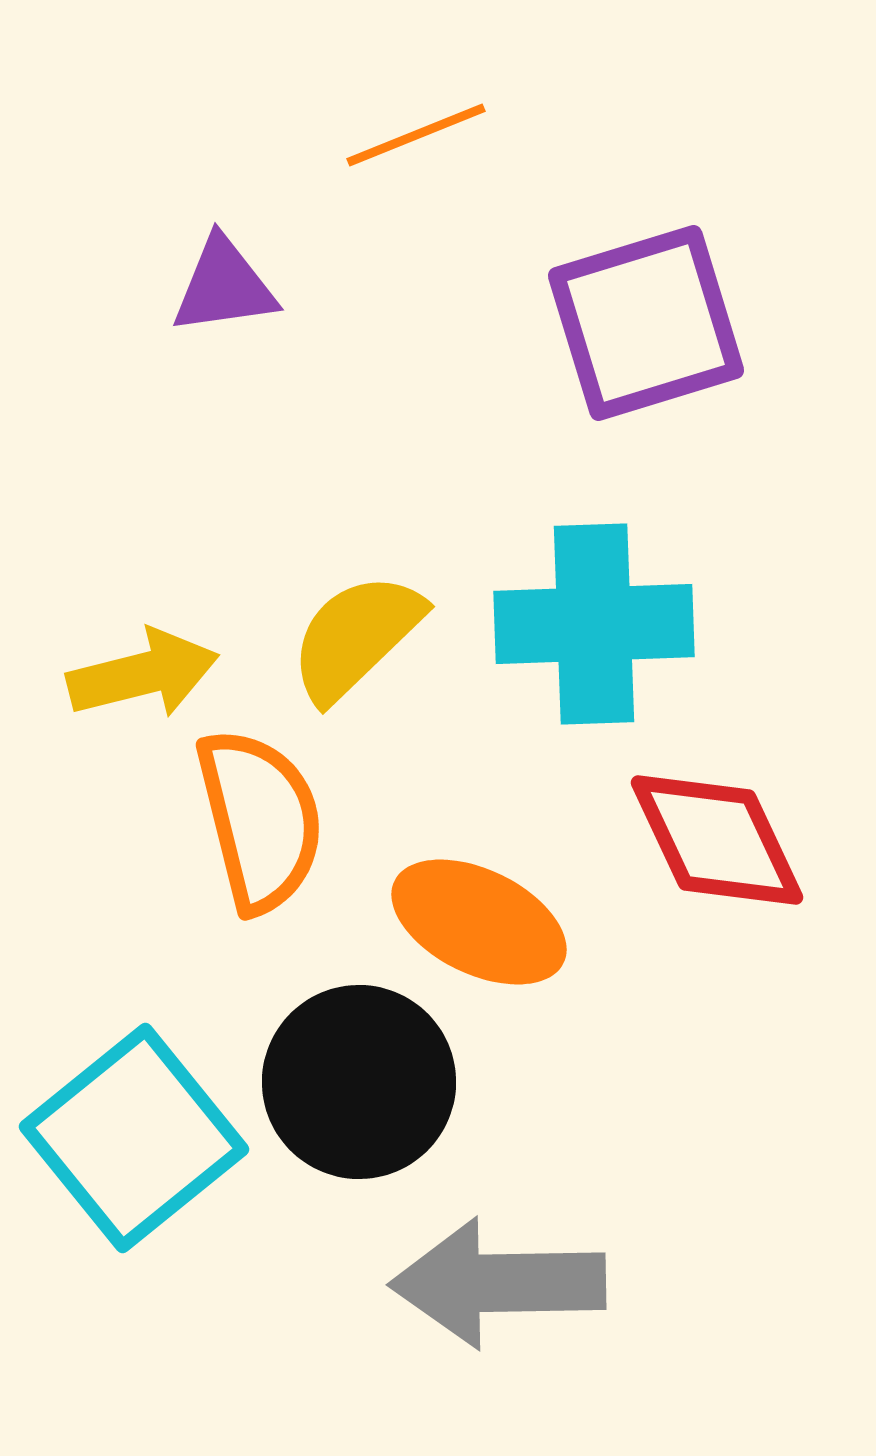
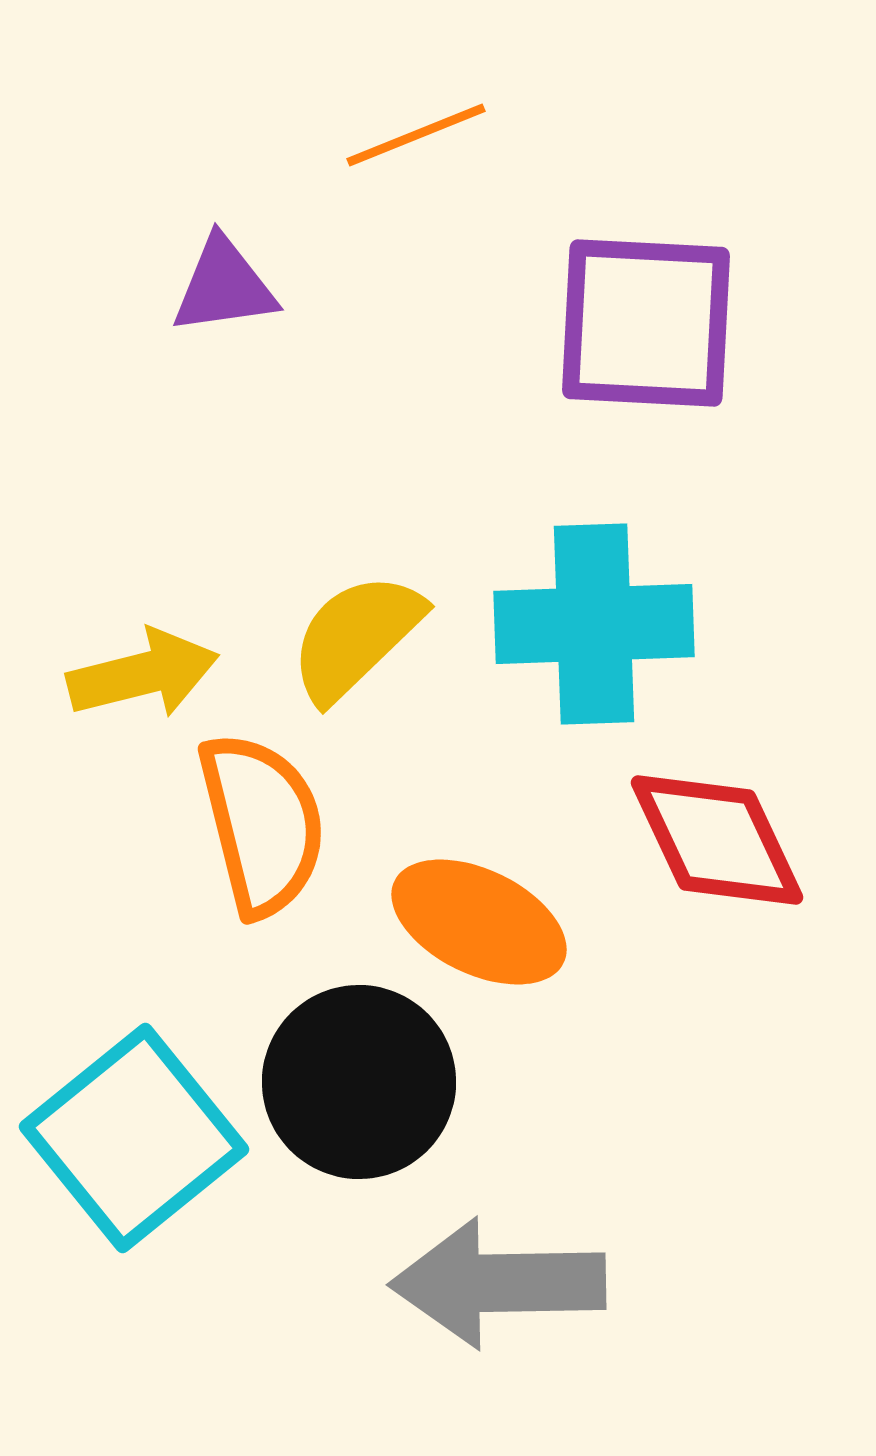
purple square: rotated 20 degrees clockwise
orange semicircle: moved 2 px right, 4 px down
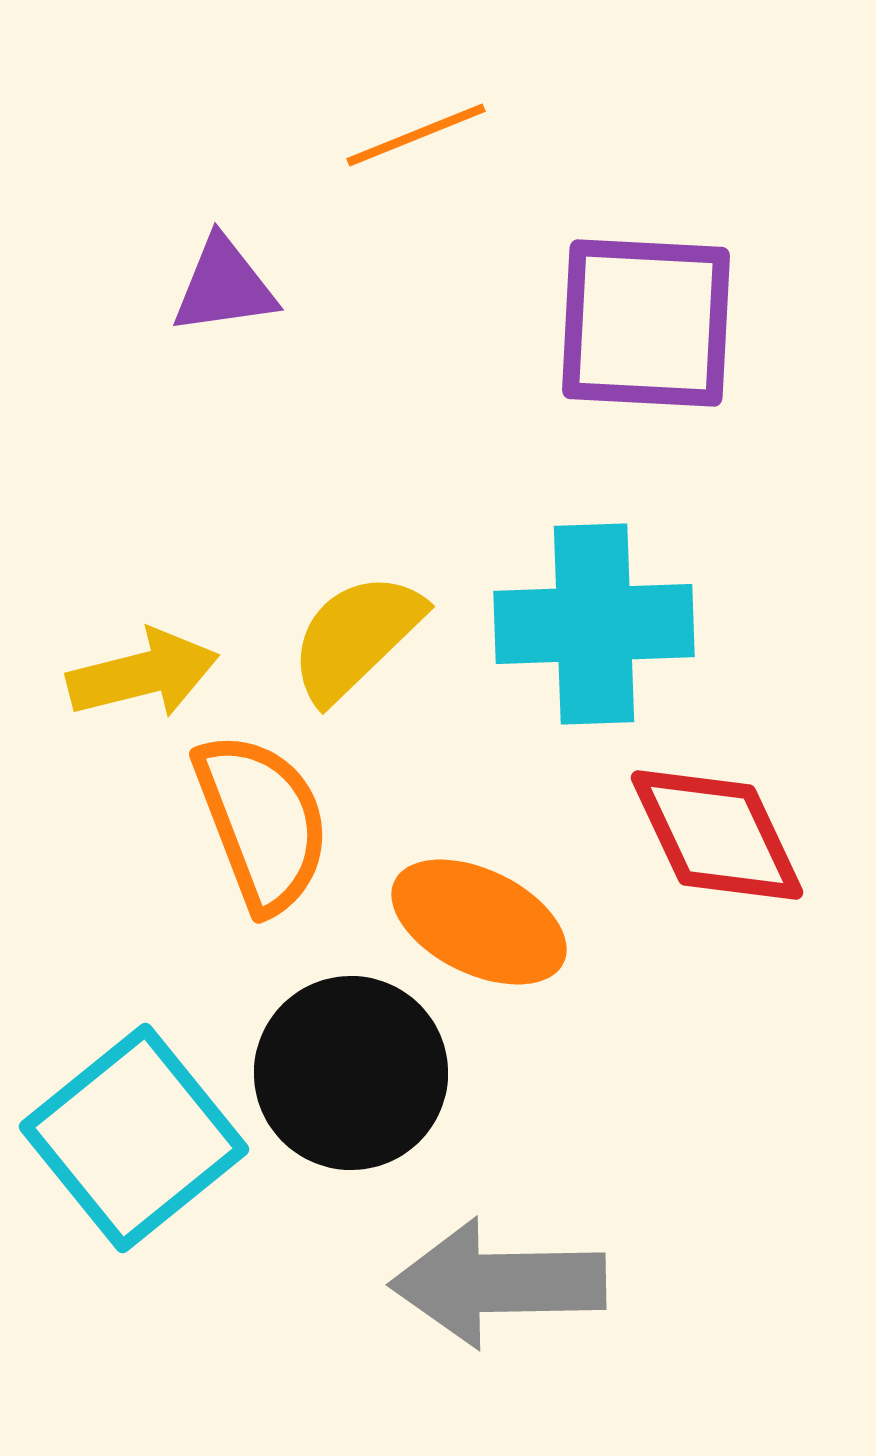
orange semicircle: moved 2 px up; rotated 7 degrees counterclockwise
red diamond: moved 5 px up
black circle: moved 8 px left, 9 px up
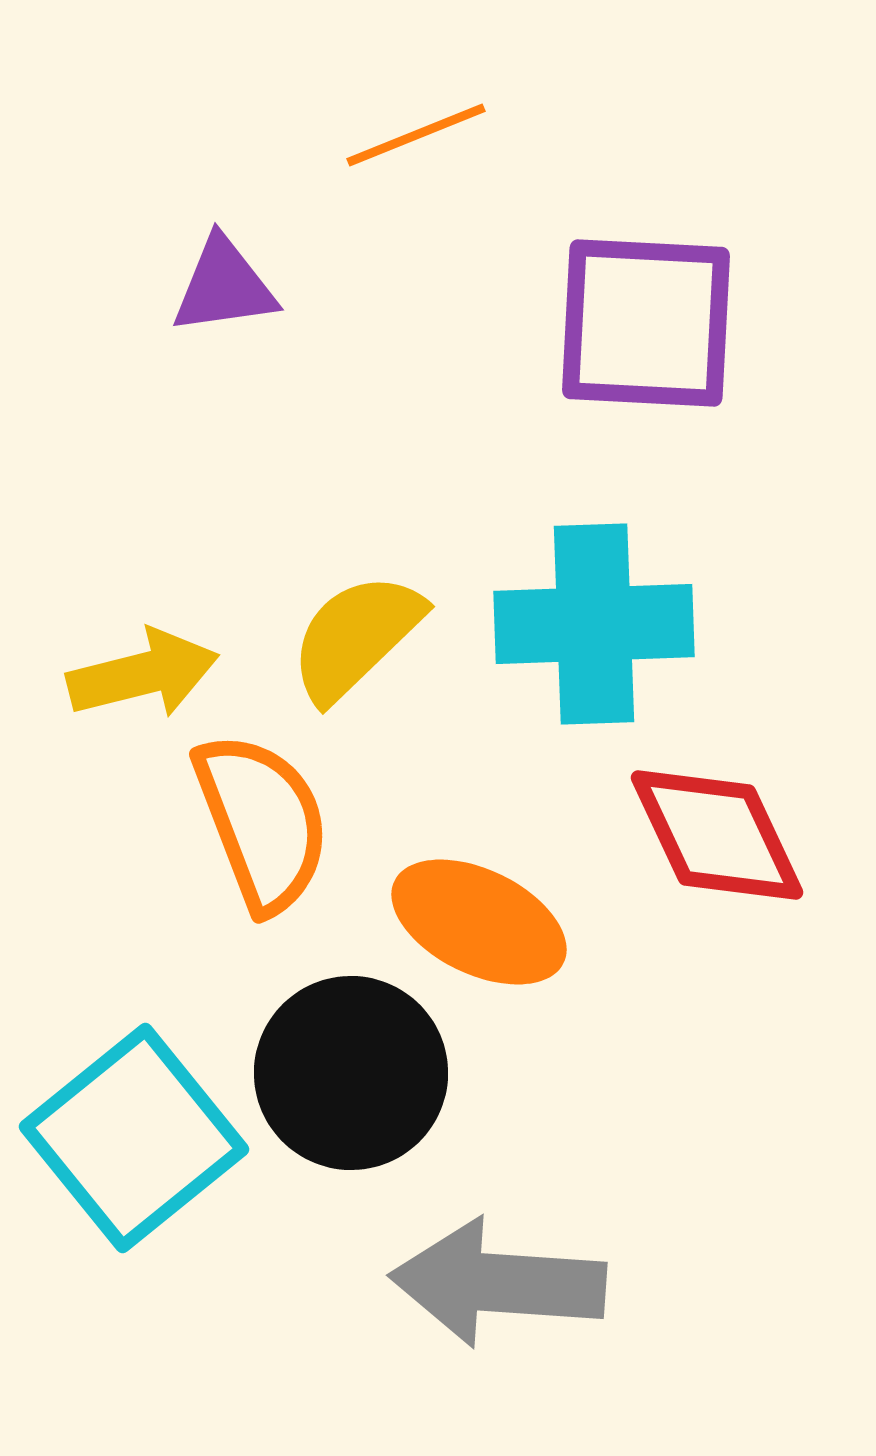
gray arrow: rotated 5 degrees clockwise
